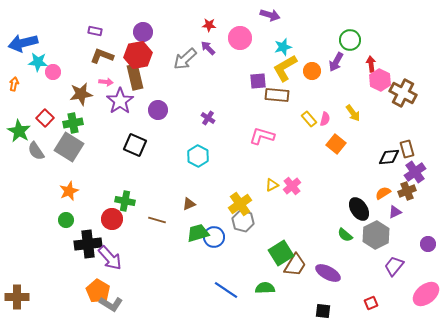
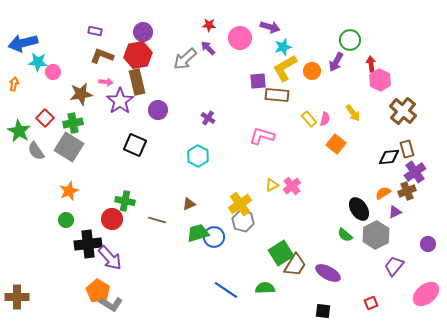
purple arrow at (270, 15): moved 12 px down
brown rectangle at (135, 77): moved 2 px right, 5 px down
brown cross at (403, 93): moved 18 px down; rotated 12 degrees clockwise
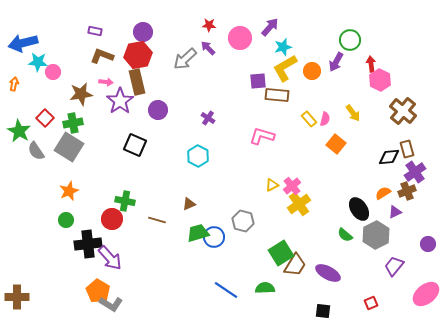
purple arrow at (270, 27): rotated 66 degrees counterclockwise
yellow cross at (240, 204): moved 59 px right
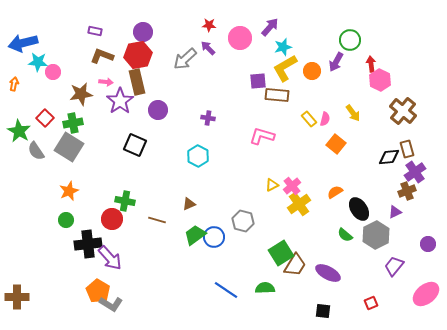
purple cross at (208, 118): rotated 24 degrees counterclockwise
orange semicircle at (383, 193): moved 48 px left, 1 px up
green trapezoid at (198, 233): moved 3 px left, 2 px down; rotated 20 degrees counterclockwise
